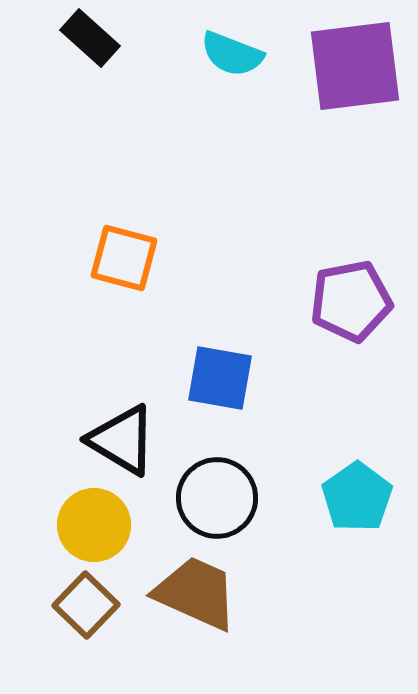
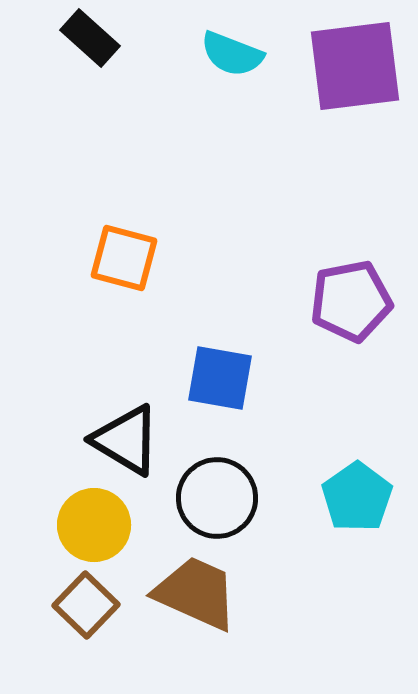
black triangle: moved 4 px right
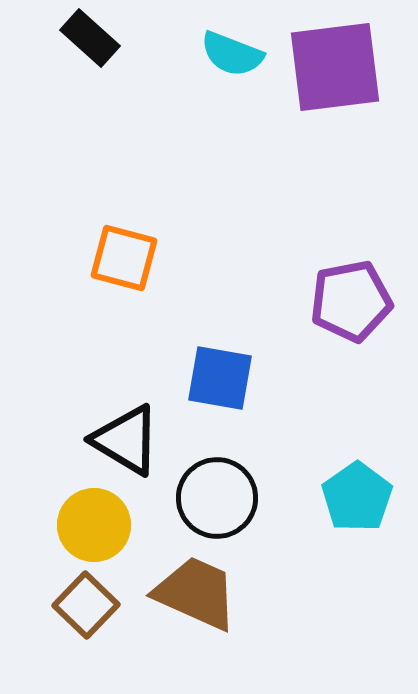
purple square: moved 20 px left, 1 px down
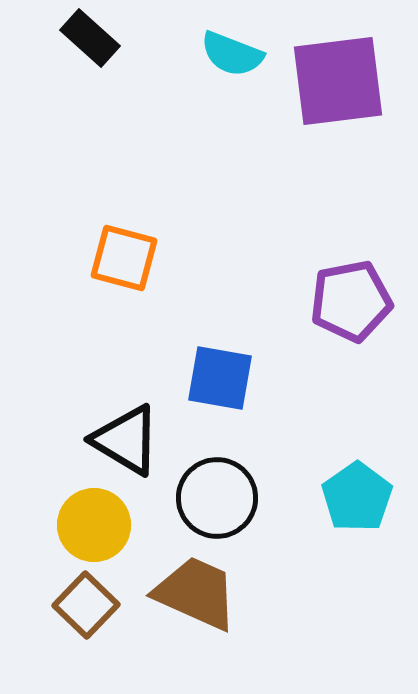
purple square: moved 3 px right, 14 px down
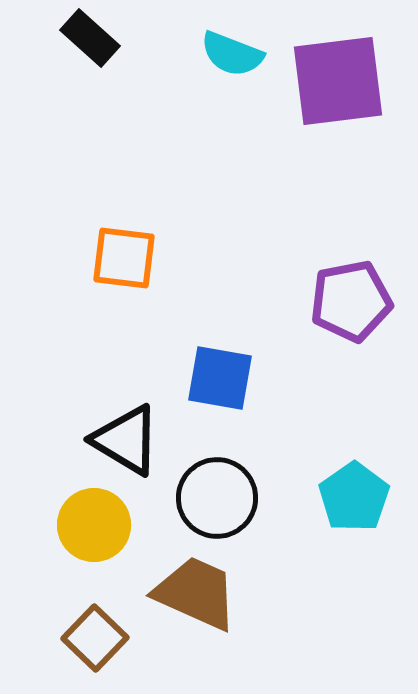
orange square: rotated 8 degrees counterclockwise
cyan pentagon: moved 3 px left
brown square: moved 9 px right, 33 px down
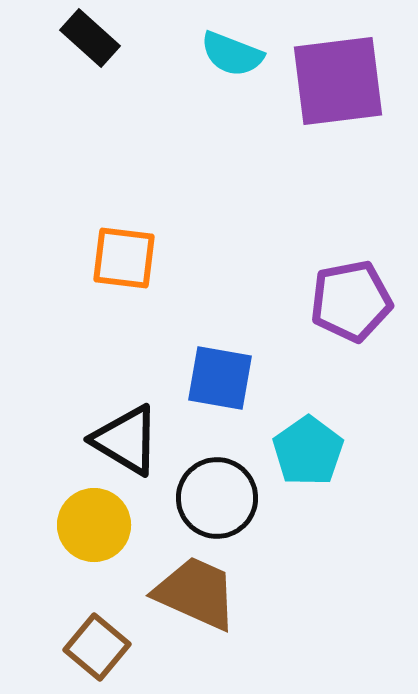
cyan pentagon: moved 46 px left, 46 px up
brown square: moved 2 px right, 9 px down; rotated 4 degrees counterclockwise
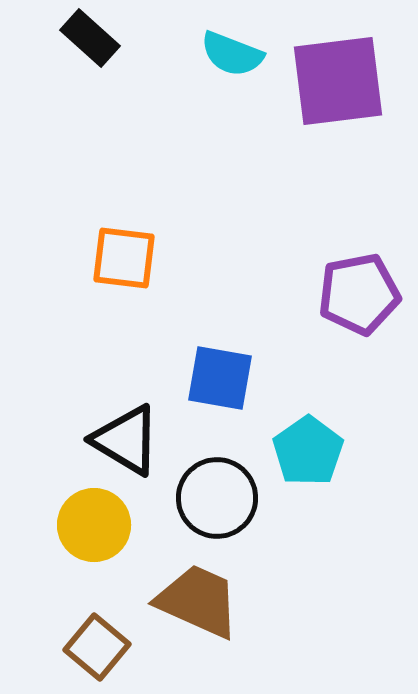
purple pentagon: moved 8 px right, 7 px up
brown trapezoid: moved 2 px right, 8 px down
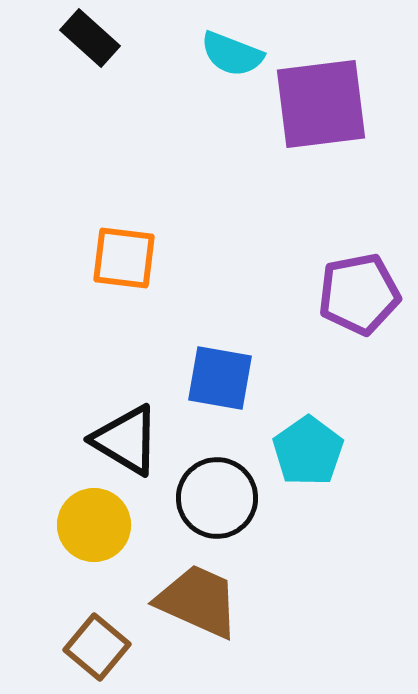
purple square: moved 17 px left, 23 px down
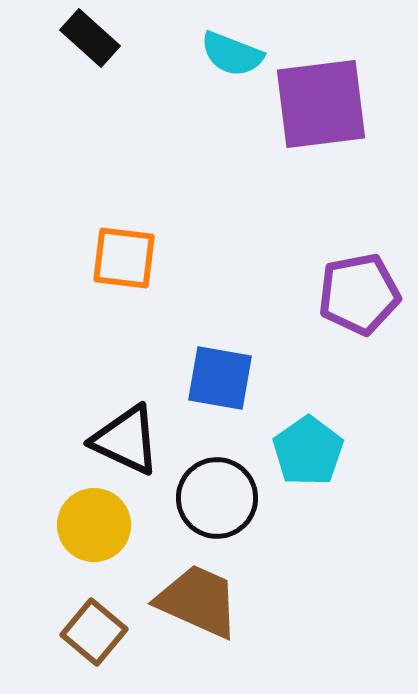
black triangle: rotated 6 degrees counterclockwise
brown square: moved 3 px left, 15 px up
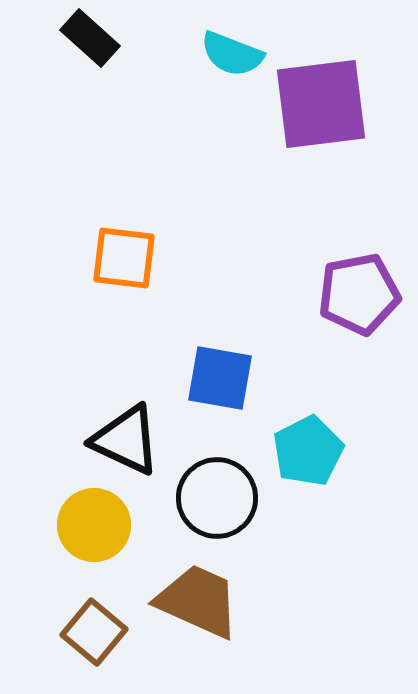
cyan pentagon: rotated 8 degrees clockwise
